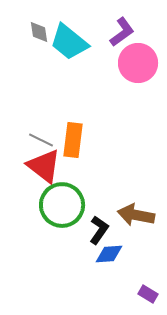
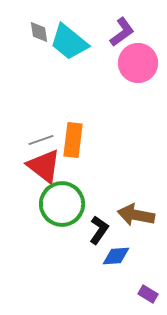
gray line: rotated 45 degrees counterclockwise
green circle: moved 1 px up
blue diamond: moved 7 px right, 2 px down
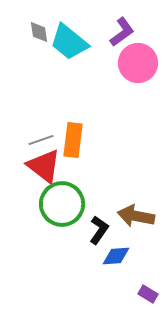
brown arrow: moved 1 px down
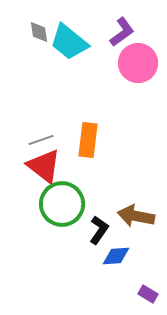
orange rectangle: moved 15 px right
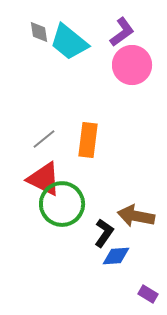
pink circle: moved 6 px left, 2 px down
gray line: moved 3 px right, 1 px up; rotated 20 degrees counterclockwise
red triangle: moved 13 px down; rotated 12 degrees counterclockwise
black L-shape: moved 5 px right, 3 px down
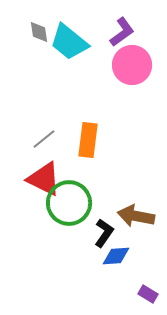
green circle: moved 7 px right, 1 px up
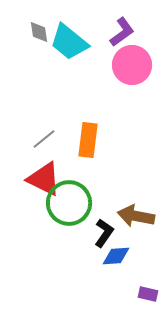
purple rectangle: rotated 18 degrees counterclockwise
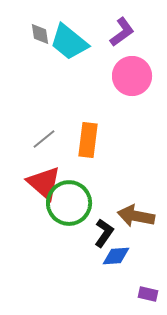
gray diamond: moved 1 px right, 2 px down
pink circle: moved 11 px down
red triangle: moved 4 px down; rotated 15 degrees clockwise
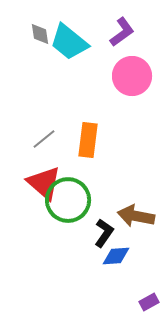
green circle: moved 1 px left, 3 px up
purple rectangle: moved 1 px right, 8 px down; rotated 42 degrees counterclockwise
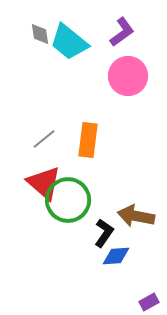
pink circle: moved 4 px left
